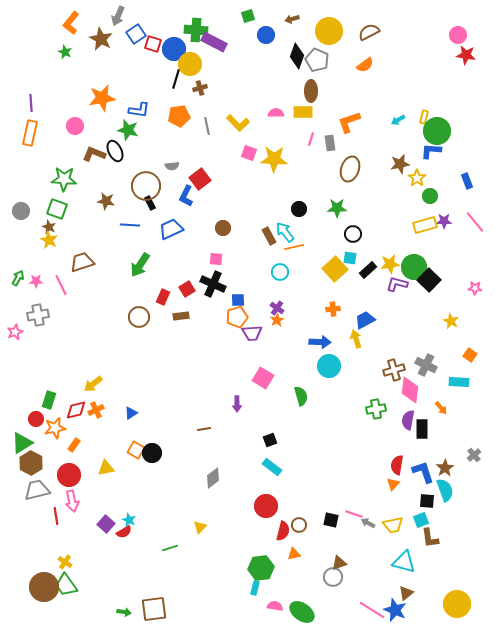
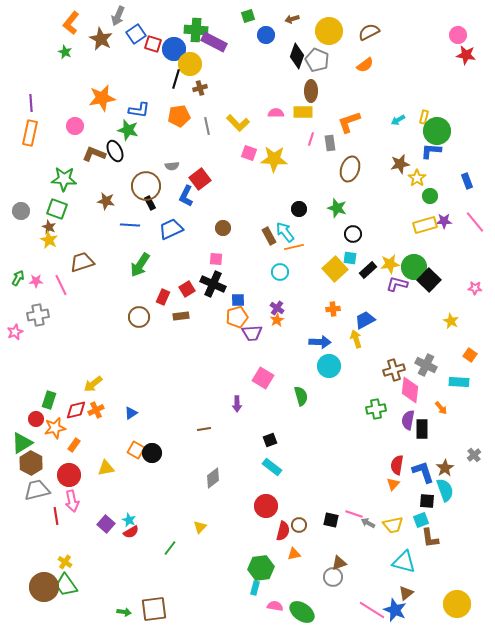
green star at (337, 208): rotated 18 degrees clockwise
red semicircle at (124, 532): moved 7 px right
green line at (170, 548): rotated 35 degrees counterclockwise
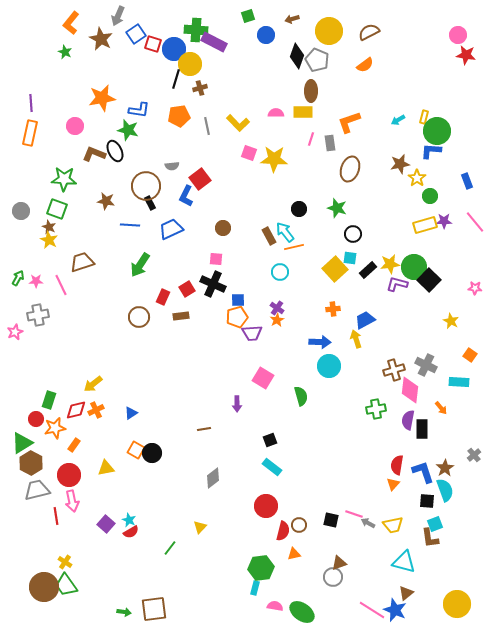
cyan square at (421, 520): moved 14 px right, 4 px down
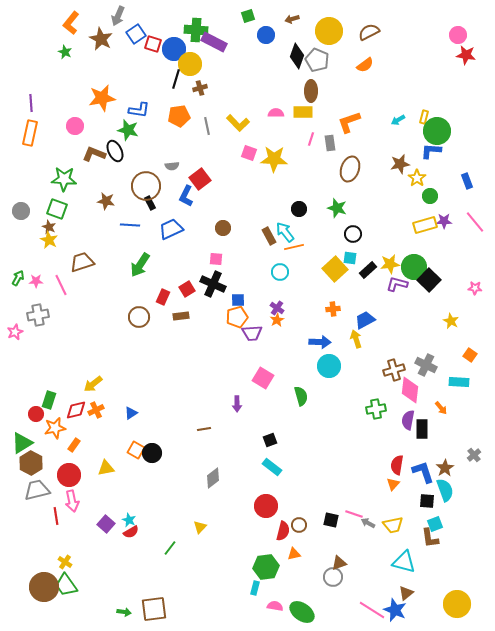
red circle at (36, 419): moved 5 px up
green hexagon at (261, 568): moved 5 px right, 1 px up
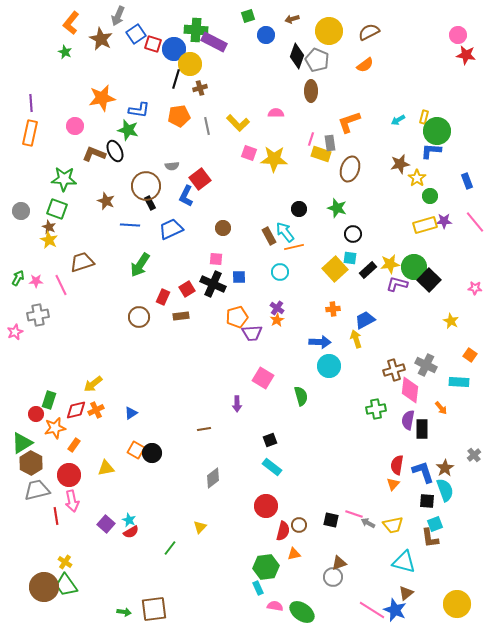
yellow rectangle at (303, 112): moved 18 px right, 42 px down; rotated 18 degrees clockwise
brown star at (106, 201): rotated 12 degrees clockwise
blue square at (238, 300): moved 1 px right, 23 px up
cyan rectangle at (255, 588): moved 3 px right; rotated 40 degrees counterclockwise
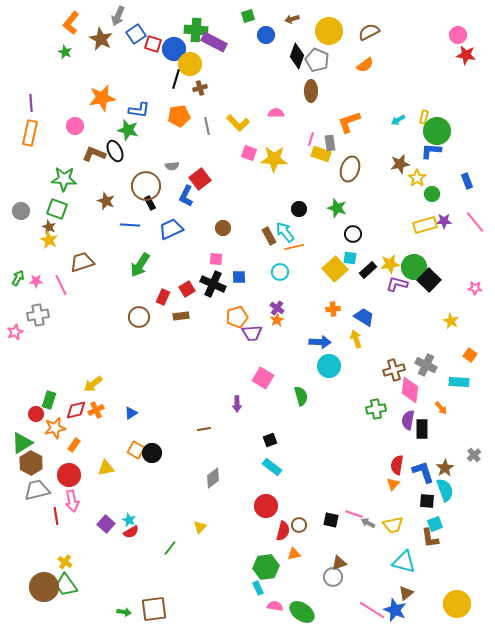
green circle at (430, 196): moved 2 px right, 2 px up
blue trapezoid at (365, 320): moved 1 px left, 3 px up; rotated 60 degrees clockwise
